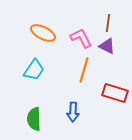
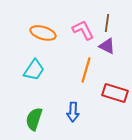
brown line: moved 1 px left
orange ellipse: rotated 10 degrees counterclockwise
pink L-shape: moved 2 px right, 8 px up
orange line: moved 2 px right
green semicircle: rotated 20 degrees clockwise
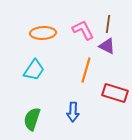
brown line: moved 1 px right, 1 px down
orange ellipse: rotated 20 degrees counterclockwise
green semicircle: moved 2 px left
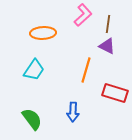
pink L-shape: moved 15 px up; rotated 75 degrees clockwise
green semicircle: rotated 125 degrees clockwise
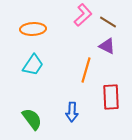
brown line: moved 2 px up; rotated 66 degrees counterclockwise
orange ellipse: moved 10 px left, 4 px up
cyan trapezoid: moved 1 px left, 5 px up
red rectangle: moved 4 px left, 4 px down; rotated 70 degrees clockwise
blue arrow: moved 1 px left
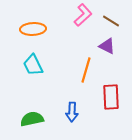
brown line: moved 3 px right, 1 px up
cyan trapezoid: rotated 120 degrees clockwise
green semicircle: rotated 65 degrees counterclockwise
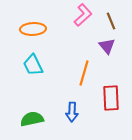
brown line: rotated 36 degrees clockwise
purple triangle: rotated 24 degrees clockwise
orange line: moved 2 px left, 3 px down
red rectangle: moved 1 px down
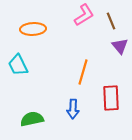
pink L-shape: moved 1 px right; rotated 10 degrees clockwise
purple triangle: moved 13 px right
cyan trapezoid: moved 15 px left
orange line: moved 1 px left, 1 px up
blue arrow: moved 1 px right, 3 px up
